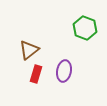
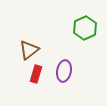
green hexagon: rotated 15 degrees clockwise
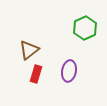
purple ellipse: moved 5 px right
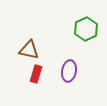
green hexagon: moved 1 px right, 1 px down
brown triangle: rotated 50 degrees clockwise
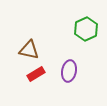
red rectangle: rotated 42 degrees clockwise
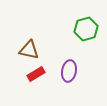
green hexagon: rotated 10 degrees clockwise
